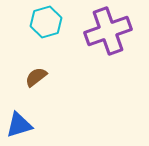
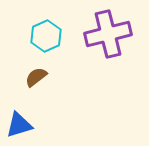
cyan hexagon: moved 14 px down; rotated 8 degrees counterclockwise
purple cross: moved 3 px down; rotated 6 degrees clockwise
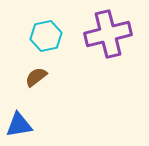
cyan hexagon: rotated 12 degrees clockwise
blue triangle: rotated 8 degrees clockwise
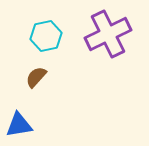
purple cross: rotated 12 degrees counterclockwise
brown semicircle: rotated 10 degrees counterclockwise
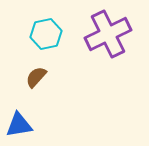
cyan hexagon: moved 2 px up
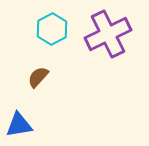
cyan hexagon: moved 6 px right, 5 px up; rotated 16 degrees counterclockwise
brown semicircle: moved 2 px right
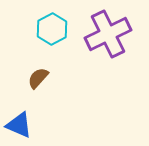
brown semicircle: moved 1 px down
blue triangle: rotated 32 degrees clockwise
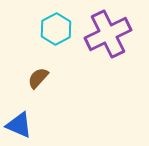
cyan hexagon: moved 4 px right
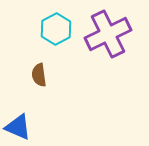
brown semicircle: moved 1 px right, 3 px up; rotated 50 degrees counterclockwise
blue triangle: moved 1 px left, 2 px down
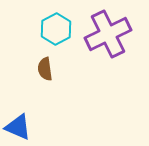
brown semicircle: moved 6 px right, 6 px up
